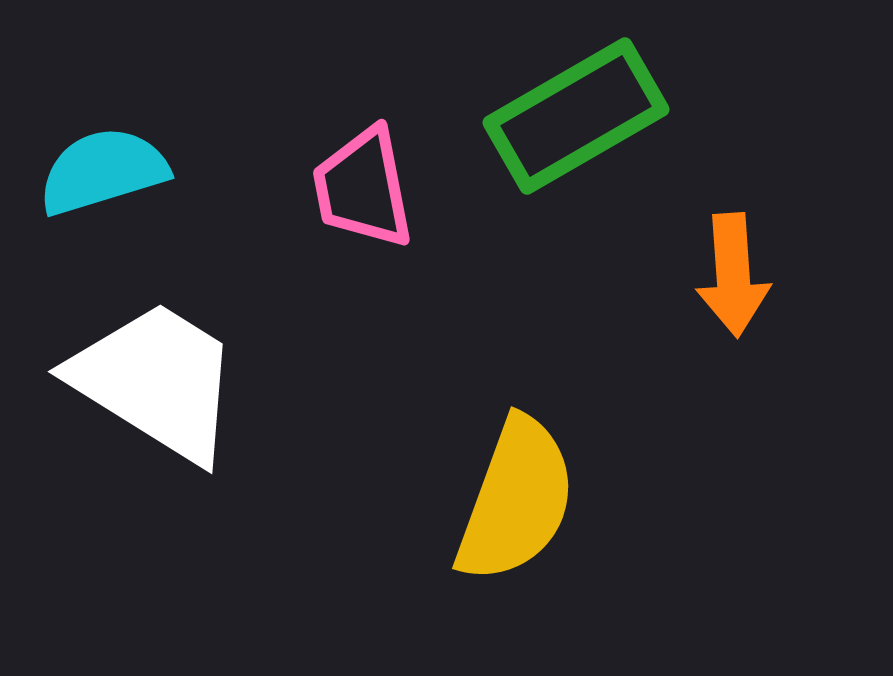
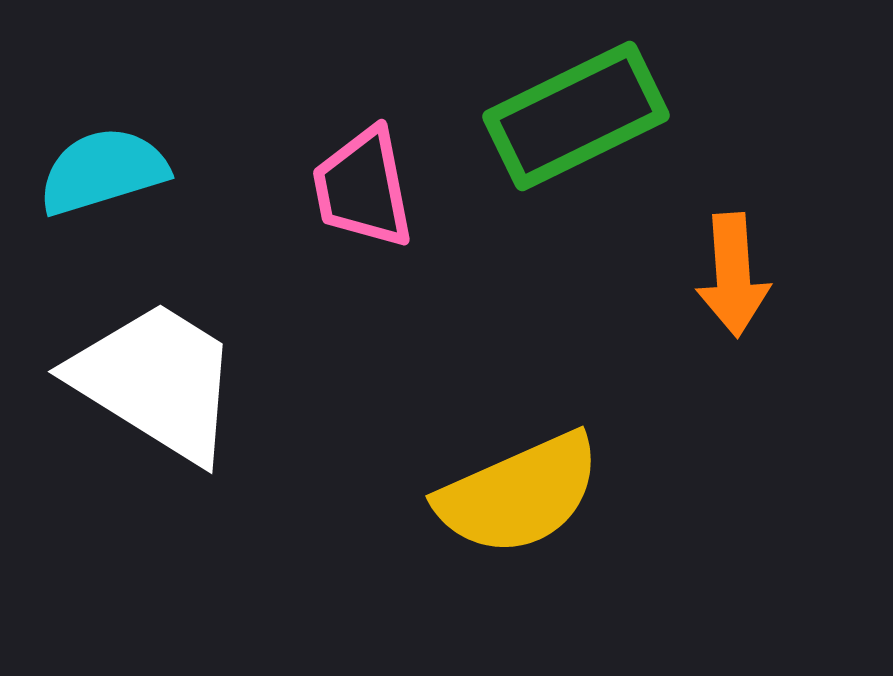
green rectangle: rotated 4 degrees clockwise
yellow semicircle: moved 3 px right, 6 px up; rotated 46 degrees clockwise
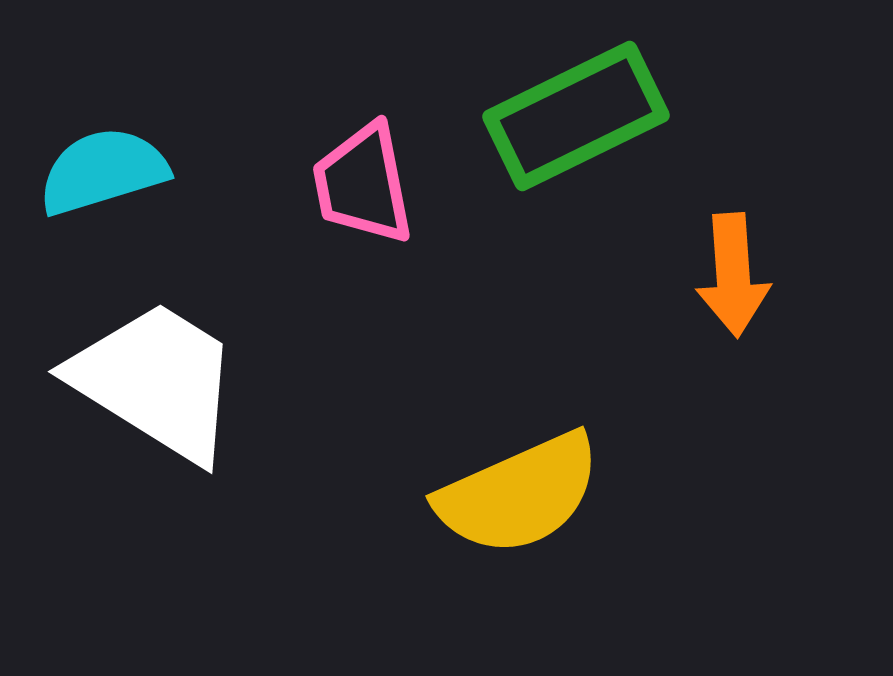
pink trapezoid: moved 4 px up
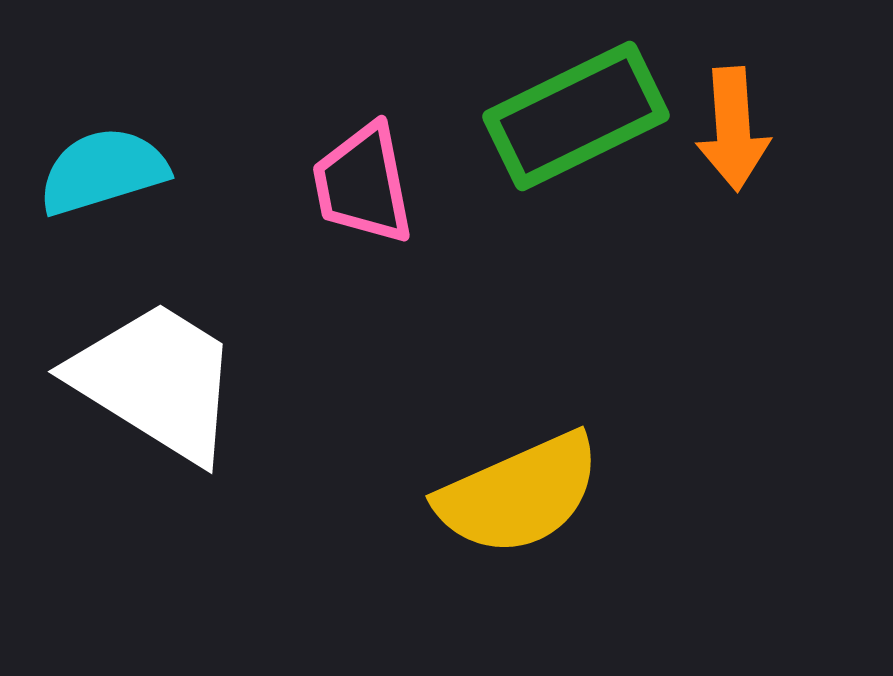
orange arrow: moved 146 px up
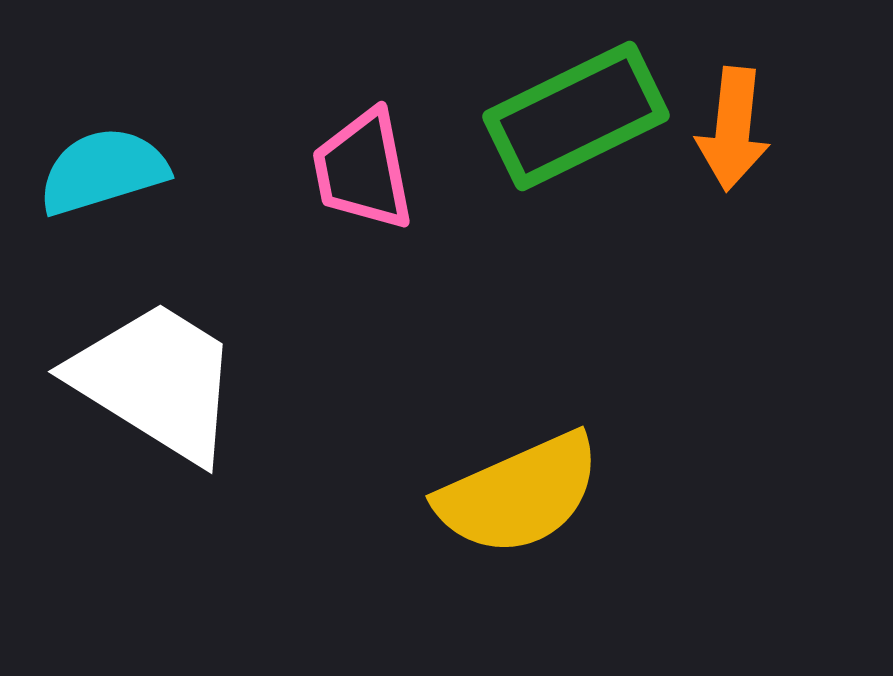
orange arrow: rotated 10 degrees clockwise
pink trapezoid: moved 14 px up
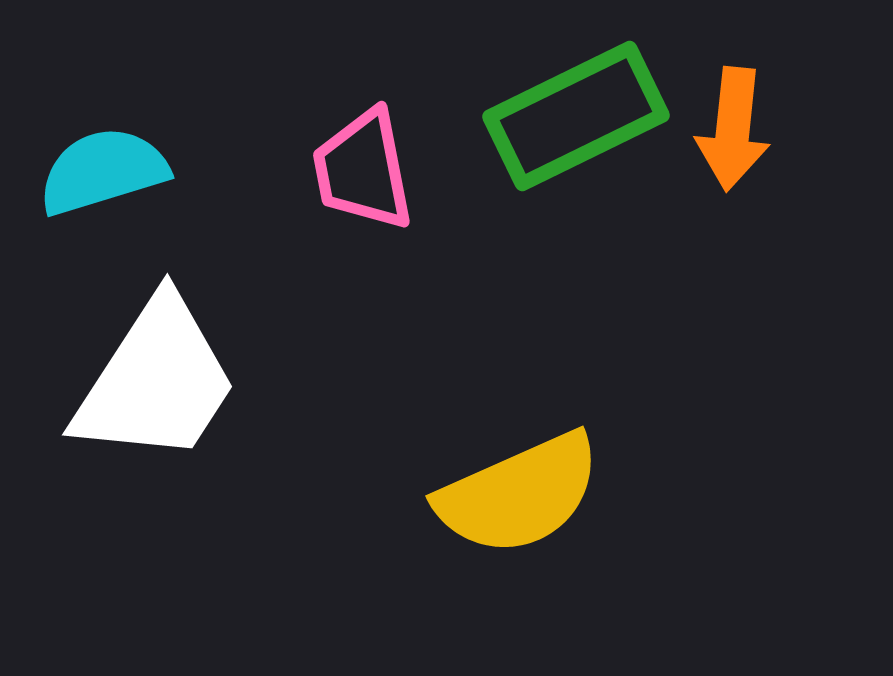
white trapezoid: rotated 91 degrees clockwise
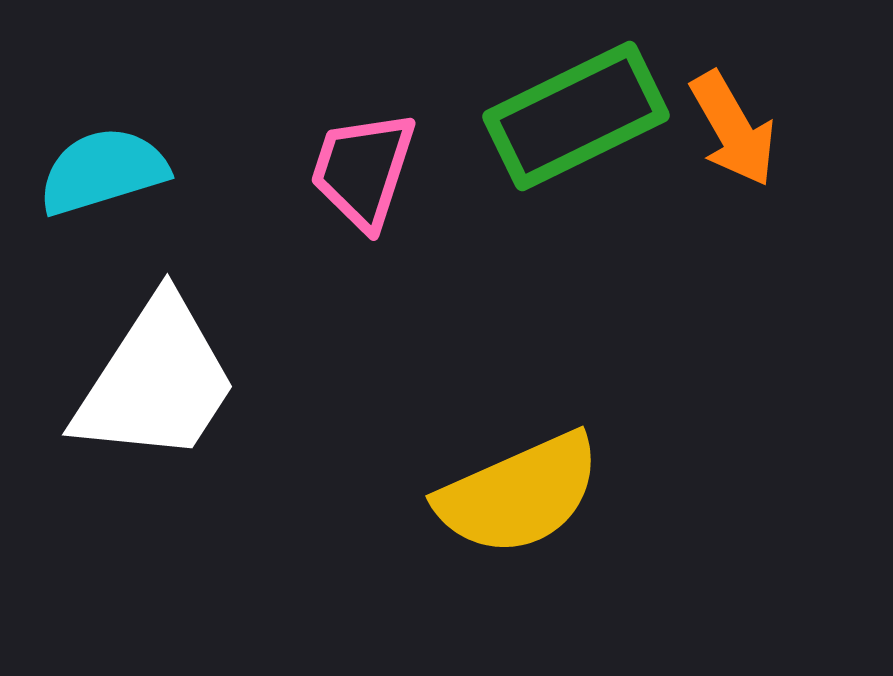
orange arrow: rotated 36 degrees counterclockwise
pink trapezoid: rotated 29 degrees clockwise
